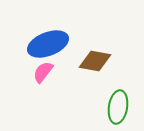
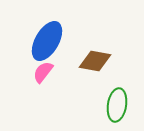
blue ellipse: moved 1 px left, 3 px up; rotated 39 degrees counterclockwise
green ellipse: moved 1 px left, 2 px up
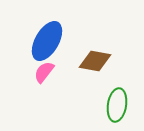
pink semicircle: moved 1 px right
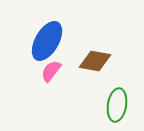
pink semicircle: moved 7 px right, 1 px up
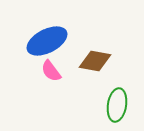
blue ellipse: rotated 33 degrees clockwise
pink semicircle: rotated 75 degrees counterclockwise
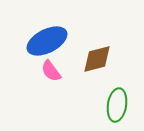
brown diamond: moved 2 px right, 2 px up; rotated 24 degrees counterclockwise
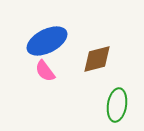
pink semicircle: moved 6 px left
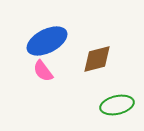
pink semicircle: moved 2 px left
green ellipse: rotated 68 degrees clockwise
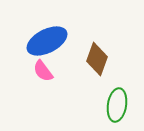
brown diamond: rotated 56 degrees counterclockwise
green ellipse: rotated 68 degrees counterclockwise
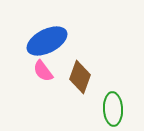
brown diamond: moved 17 px left, 18 px down
green ellipse: moved 4 px left, 4 px down; rotated 12 degrees counterclockwise
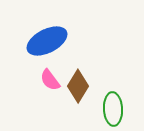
pink semicircle: moved 7 px right, 9 px down
brown diamond: moved 2 px left, 9 px down; rotated 12 degrees clockwise
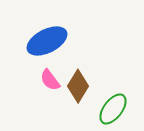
green ellipse: rotated 40 degrees clockwise
